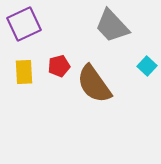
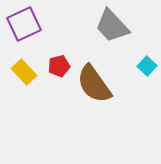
yellow rectangle: rotated 40 degrees counterclockwise
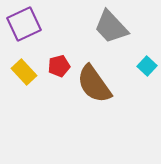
gray trapezoid: moved 1 px left, 1 px down
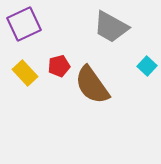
gray trapezoid: rotated 18 degrees counterclockwise
yellow rectangle: moved 1 px right, 1 px down
brown semicircle: moved 2 px left, 1 px down
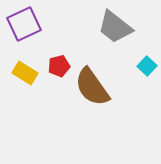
gray trapezoid: moved 4 px right; rotated 9 degrees clockwise
yellow rectangle: rotated 15 degrees counterclockwise
brown semicircle: moved 2 px down
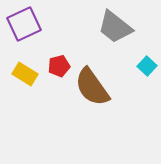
yellow rectangle: moved 1 px down
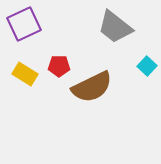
red pentagon: rotated 15 degrees clockwise
brown semicircle: rotated 81 degrees counterclockwise
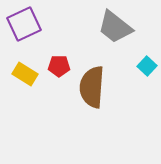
brown semicircle: rotated 120 degrees clockwise
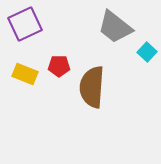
purple square: moved 1 px right
cyan square: moved 14 px up
yellow rectangle: rotated 10 degrees counterclockwise
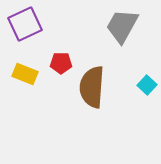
gray trapezoid: moved 7 px right, 1 px up; rotated 81 degrees clockwise
cyan square: moved 33 px down
red pentagon: moved 2 px right, 3 px up
